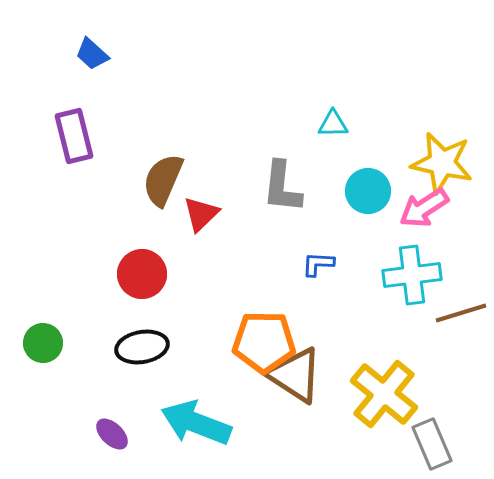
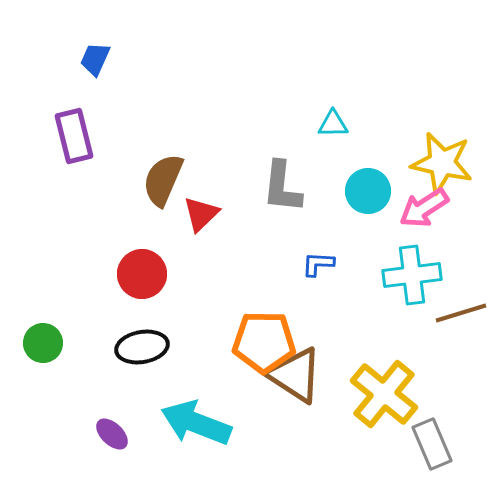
blue trapezoid: moved 3 px right, 5 px down; rotated 72 degrees clockwise
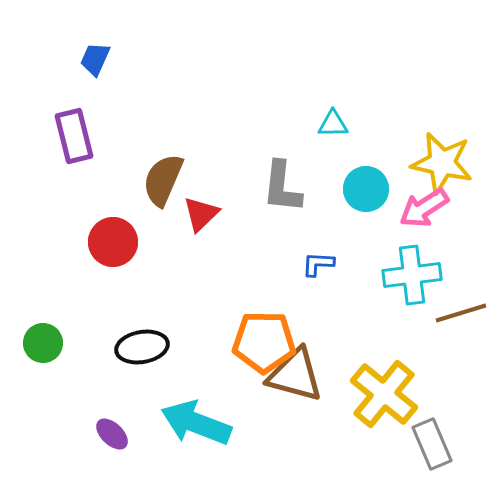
cyan circle: moved 2 px left, 2 px up
red circle: moved 29 px left, 32 px up
brown triangle: rotated 18 degrees counterclockwise
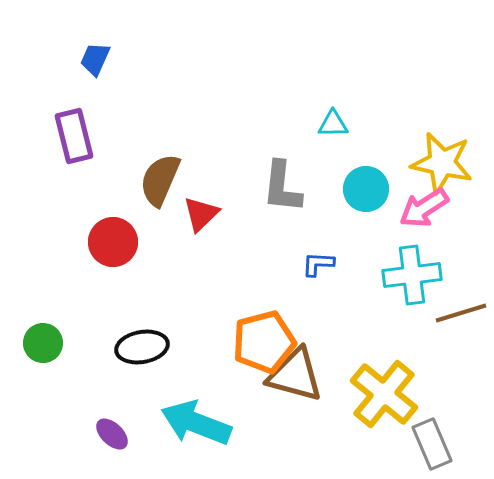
brown semicircle: moved 3 px left
orange pentagon: rotated 16 degrees counterclockwise
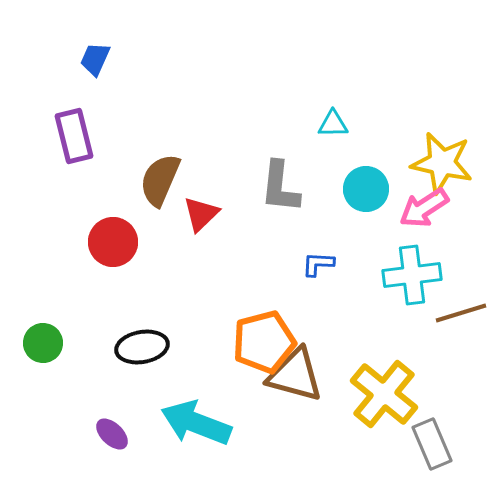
gray L-shape: moved 2 px left
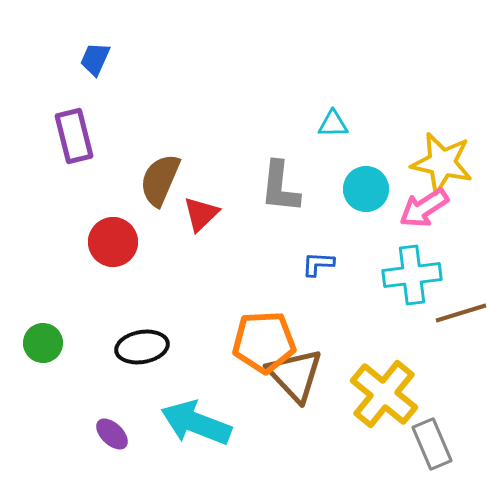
orange pentagon: rotated 12 degrees clockwise
brown triangle: rotated 32 degrees clockwise
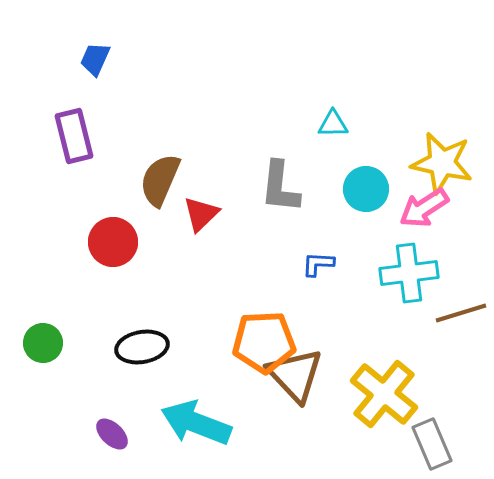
cyan cross: moved 3 px left, 2 px up
